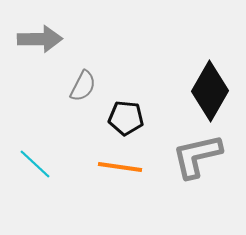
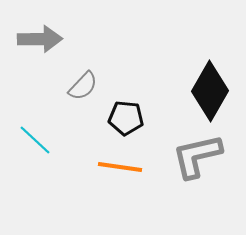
gray semicircle: rotated 16 degrees clockwise
cyan line: moved 24 px up
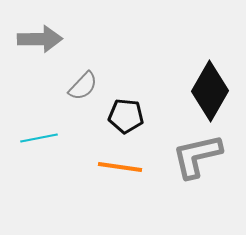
black pentagon: moved 2 px up
cyan line: moved 4 px right, 2 px up; rotated 54 degrees counterclockwise
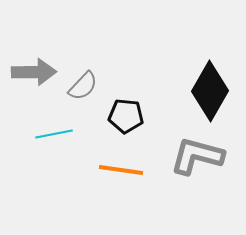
gray arrow: moved 6 px left, 33 px down
cyan line: moved 15 px right, 4 px up
gray L-shape: rotated 28 degrees clockwise
orange line: moved 1 px right, 3 px down
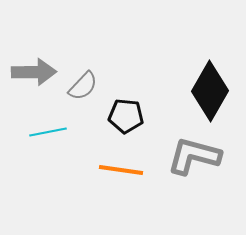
cyan line: moved 6 px left, 2 px up
gray L-shape: moved 3 px left
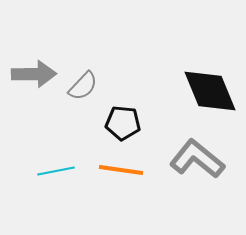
gray arrow: moved 2 px down
black diamond: rotated 52 degrees counterclockwise
black pentagon: moved 3 px left, 7 px down
cyan line: moved 8 px right, 39 px down
gray L-shape: moved 3 px right, 3 px down; rotated 24 degrees clockwise
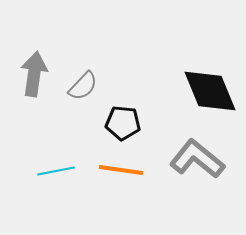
gray arrow: rotated 81 degrees counterclockwise
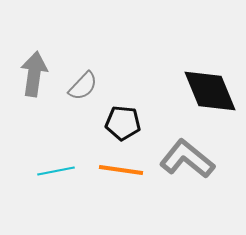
gray L-shape: moved 10 px left
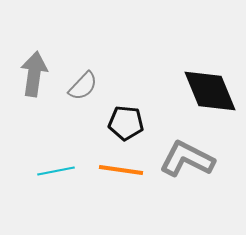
black pentagon: moved 3 px right
gray L-shape: rotated 12 degrees counterclockwise
